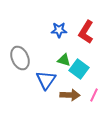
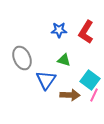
gray ellipse: moved 2 px right
cyan square: moved 11 px right, 11 px down
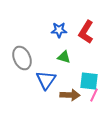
green triangle: moved 3 px up
cyan square: moved 1 px left, 1 px down; rotated 30 degrees counterclockwise
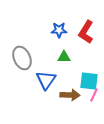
green triangle: rotated 16 degrees counterclockwise
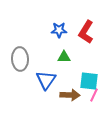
gray ellipse: moved 2 px left, 1 px down; rotated 20 degrees clockwise
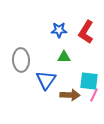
gray ellipse: moved 1 px right, 1 px down
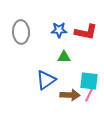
red L-shape: rotated 110 degrees counterclockwise
gray ellipse: moved 28 px up
blue triangle: rotated 20 degrees clockwise
pink line: moved 5 px left
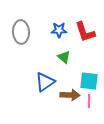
red L-shape: moved 1 px left; rotated 60 degrees clockwise
green triangle: rotated 40 degrees clockwise
blue triangle: moved 1 px left, 2 px down
pink line: moved 6 px down; rotated 24 degrees counterclockwise
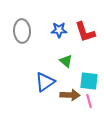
gray ellipse: moved 1 px right, 1 px up
green triangle: moved 2 px right, 4 px down
pink line: rotated 16 degrees counterclockwise
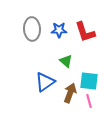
gray ellipse: moved 10 px right, 2 px up
brown arrow: moved 2 px up; rotated 72 degrees counterclockwise
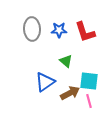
brown arrow: rotated 42 degrees clockwise
